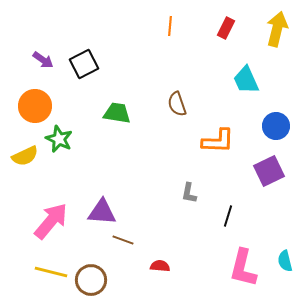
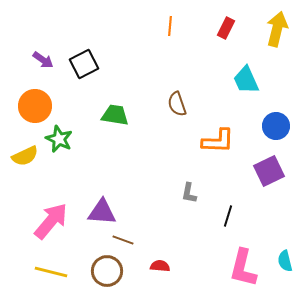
green trapezoid: moved 2 px left, 2 px down
brown circle: moved 16 px right, 9 px up
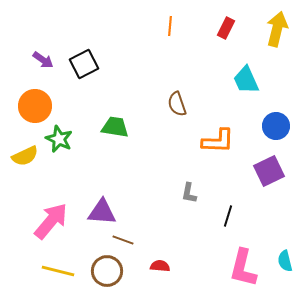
green trapezoid: moved 12 px down
yellow line: moved 7 px right, 1 px up
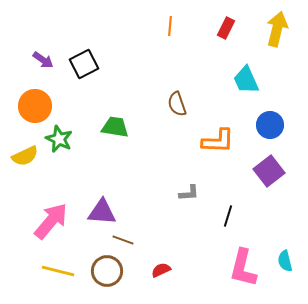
blue circle: moved 6 px left, 1 px up
purple square: rotated 12 degrees counterclockwise
gray L-shape: rotated 105 degrees counterclockwise
red semicircle: moved 1 px right, 4 px down; rotated 30 degrees counterclockwise
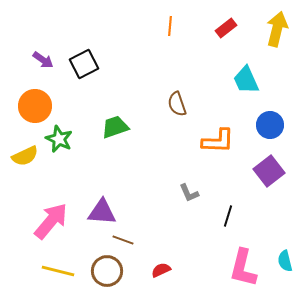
red rectangle: rotated 25 degrees clockwise
green trapezoid: rotated 28 degrees counterclockwise
gray L-shape: rotated 70 degrees clockwise
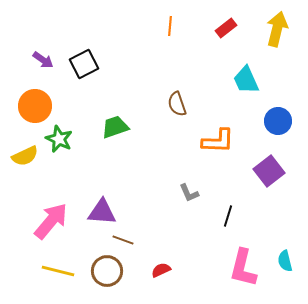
blue circle: moved 8 px right, 4 px up
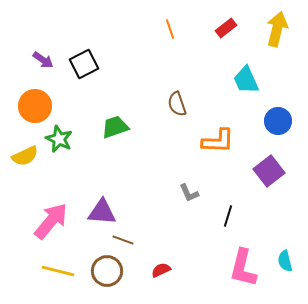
orange line: moved 3 px down; rotated 24 degrees counterclockwise
